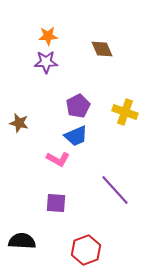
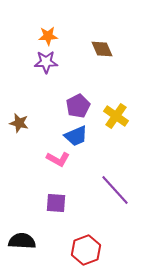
yellow cross: moved 9 px left, 4 px down; rotated 15 degrees clockwise
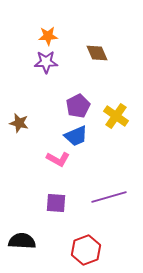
brown diamond: moved 5 px left, 4 px down
purple line: moved 6 px left, 7 px down; rotated 64 degrees counterclockwise
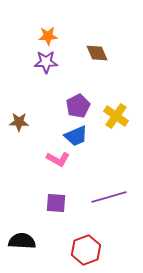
brown star: moved 1 px up; rotated 12 degrees counterclockwise
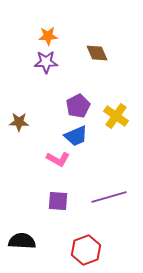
purple square: moved 2 px right, 2 px up
